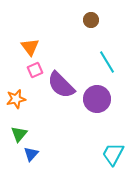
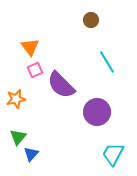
purple circle: moved 13 px down
green triangle: moved 1 px left, 3 px down
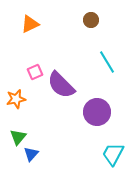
orange triangle: moved 23 px up; rotated 42 degrees clockwise
pink square: moved 2 px down
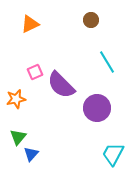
purple circle: moved 4 px up
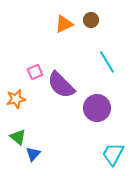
orange triangle: moved 34 px right
green triangle: rotated 30 degrees counterclockwise
blue triangle: moved 2 px right
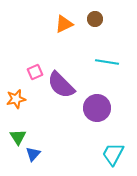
brown circle: moved 4 px right, 1 px up
cyan line: rotated 50 degrees counterclockwise
green triangle: rotated 18 degrees clockwise
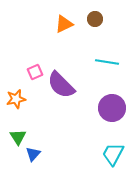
purple circle: moved 15 px right
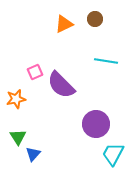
cyan line: moved 1 px left, 1 px up
purple circle: moved 16 px left, 16 px down
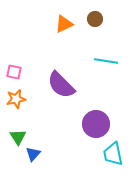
pink square: moved 21 px left; rotated 35 degrees clockwise
cyan trapezoid: rotated 40 degrees counterclockwise
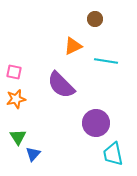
orange triangle: moved 9 px right, 22 px down
purple circle: moved 1 px up
